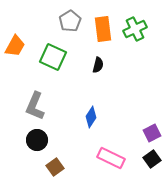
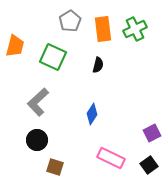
orange trapezoid: rotated 15 degrees counterclockwise
gray L-shape: moved 3 px right, 4 px up; rotated 24 degrees clockwise
blue diamond: moved 1 px right, 3 px up
black square: moved 3 px left, 6 px down
brown square: rotated 36 degrees counterclockwise
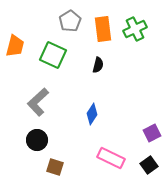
green square: moved 2 px up
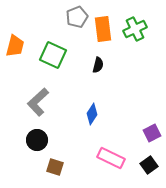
gray pentagon: moved 7 px right, 4 px up; rotated 10 degrees clockwise
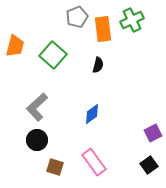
green cross: moved 3 px left, 9 px up
green square: rotated 16 degrees clockwise
gray L-shape: moved 1 px left, 5 px down
blue diamond: rotated 20 degrees clockwise
purple square: moved 1 px right
pink rectangle: moved 17 px left, 4 px down; rotated 28 degrees clockwise
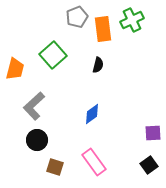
orange trapezoid: moved 23 px down
green square: rotated 8 degrees clockwise
gray L-shape: moved 3 px left, 1 px up
purple square: rotated 24 degrees clockwise
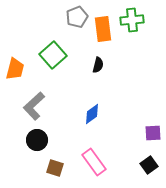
green cross: rotated 20 degrees clockwise
brown square: moved 1 px down
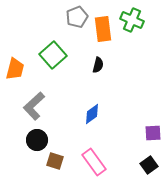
green cross: rotated 30 degrees clockwise
brown square: moved 7 px up
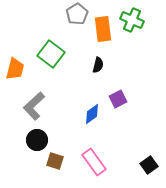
gray pentagon: moved 3 px up; rotated 10 degrees counterclockwise
green square: moved 2 px left, 1 px up; rotated 12 degrees counterclockwise
purple square: moved 35 px left, 34 px up; rotated 24 degrees counterclockwise
